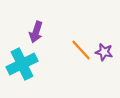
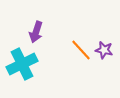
purple star: moved 2 px up
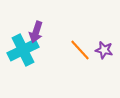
orange line: moved 1 px left
cyan cross: moved 1 px right, 14 px up
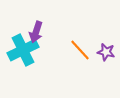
purple star: moved 2 px right, 2 px down
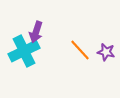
cyan cross: moved 1 px right, 1 px down
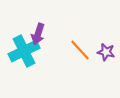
purple arrow: moved 2 px right, 2 px down
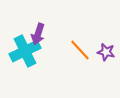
cyan cross: moved 1 px right
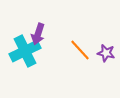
purple star: moved 1 px down
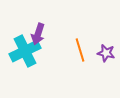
orange line: rotated 25 degrees clockwise
